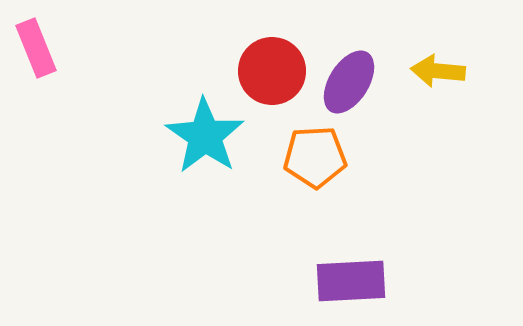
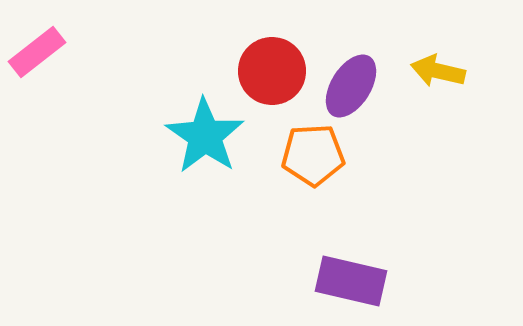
pink rectangle: moved 1 px right, 4 px down; rotated 74 degrees clockwise
yellow arrow: rotated 8 degrees clockwise
purple ellipse: moved 2 px right, 4 px down
orange pentagon: moved 2 px left, 2 px up
purple rectangle: rotated 16 degrees clockwise
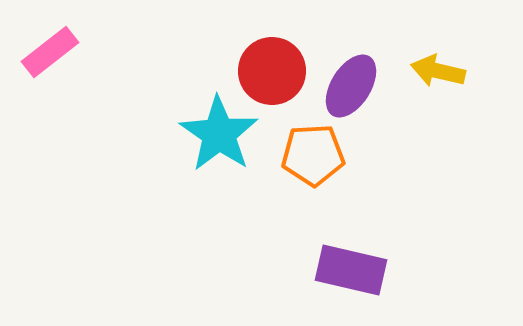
pink rectangle: moved 13 px right
cyan star: moved 14 px right, 2 px up
purple rectangle: moved 11 px up
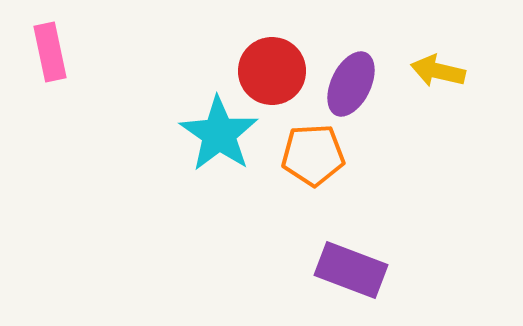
pink rectangle: rotated 64 degrees counterclockwise
purple ellipse: moved 2 px up; rotated 6 degrees counterclockwise
purple rectangle: rotated 8 degrees clockwise
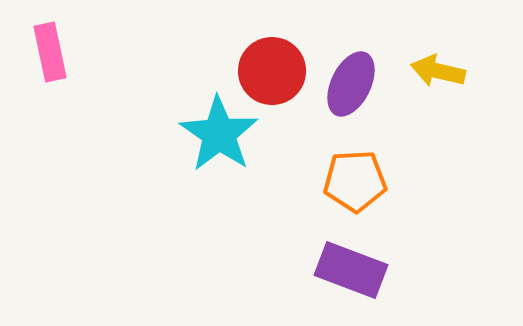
orange pentagon: moved 42 px right, 26 px down
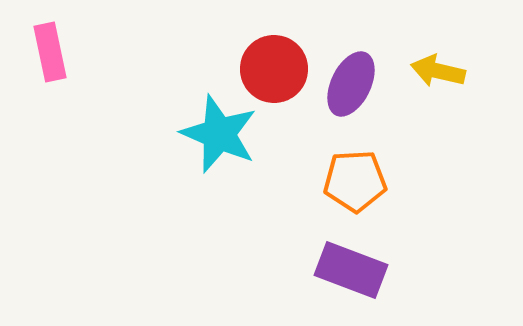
red circle: moved 2 px right, 2 px up
cyan star: rotated 12 degrees counterclockwise
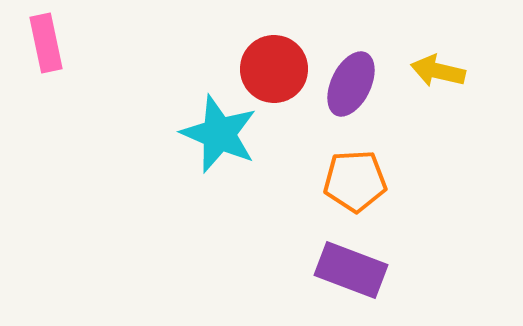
pink rectangle: moved 4 px left, 9 px up
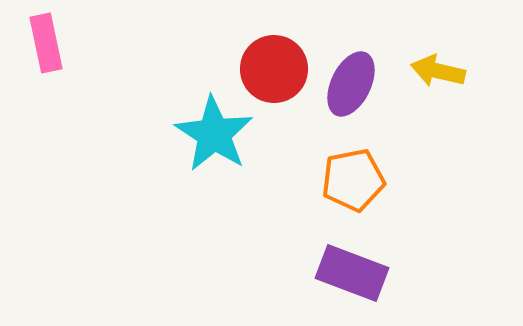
cyan star: moved 5 px left; rotated 10 degrees clockwise
orange pentagon: moved 2 px left, 1 px up; rotated 8 degrees counterclockwise
purple rectangle: moved 1 px right, 3 px down
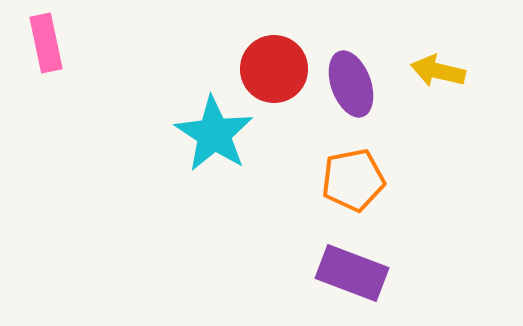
purple ellipse: rotated 46 degrees counterclockwise
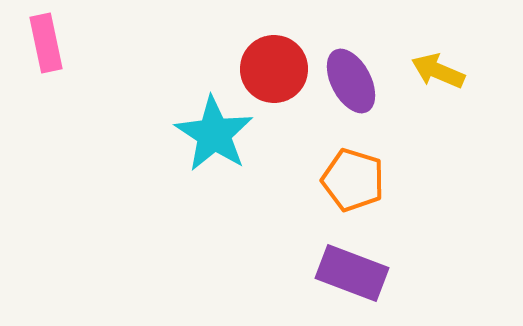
yellow arrow: rotated 10 degrees clockwise
purple ellipse: moved 3 px up; rotated 8 degrees counterclockwise
orange pentagon: rotated 28 degrees clockwise
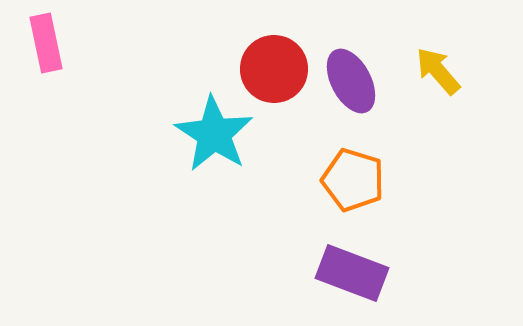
yellow arrow: rotated 26 degrees clockwise
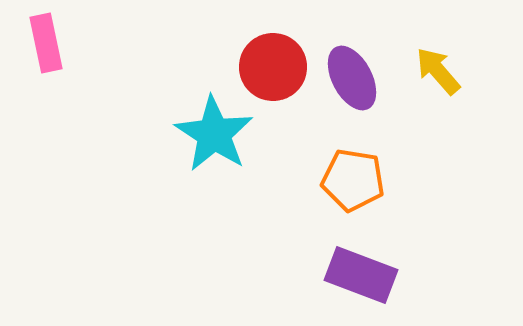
red circle: moved 1 px left, 2 px up
purple ellipse: moved 1 px right, 3 px up
orange pentagon: rotated 8 degrees counterclockwise
purple rectangle: moved 9 px right, 2 px down
